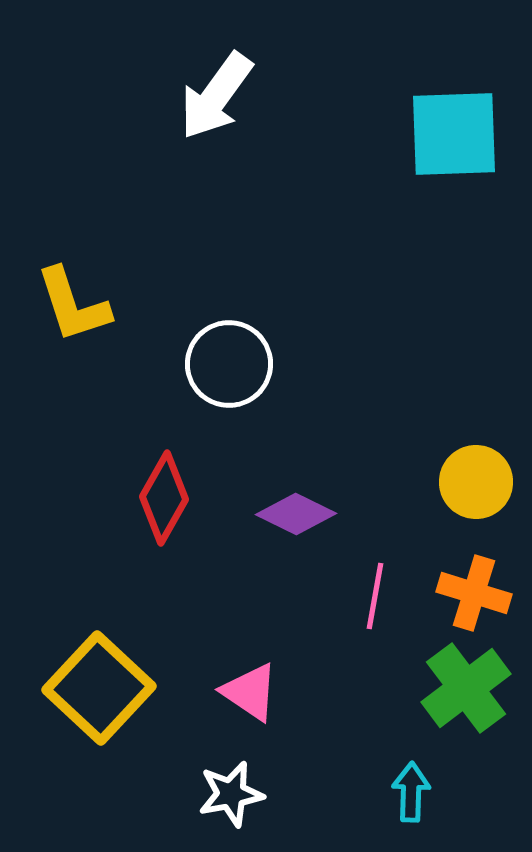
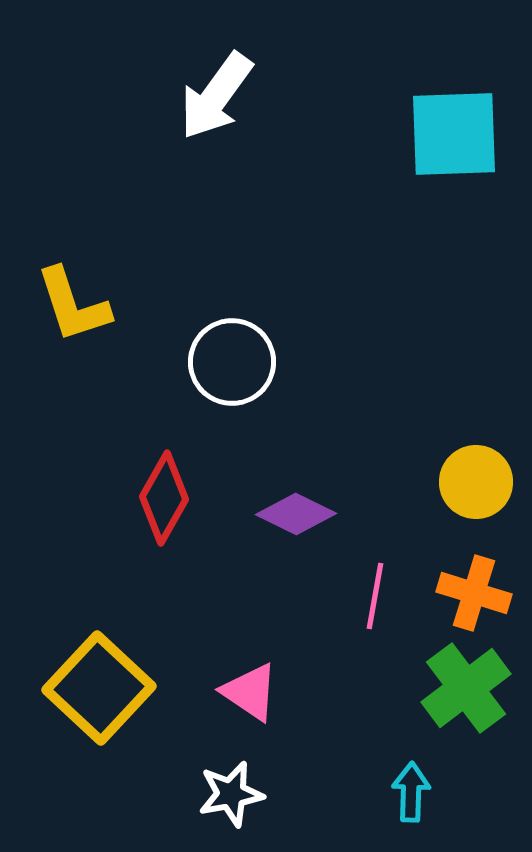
white circle: moved 3 px right, 2 px up
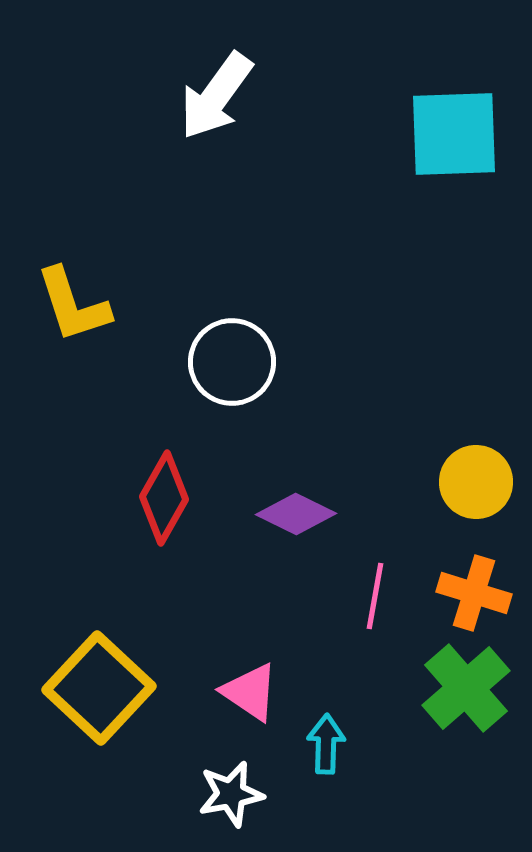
green cross: rotated 4 degrees counterclockwise
cyan arrow: moved 85 px left, 48 px up
